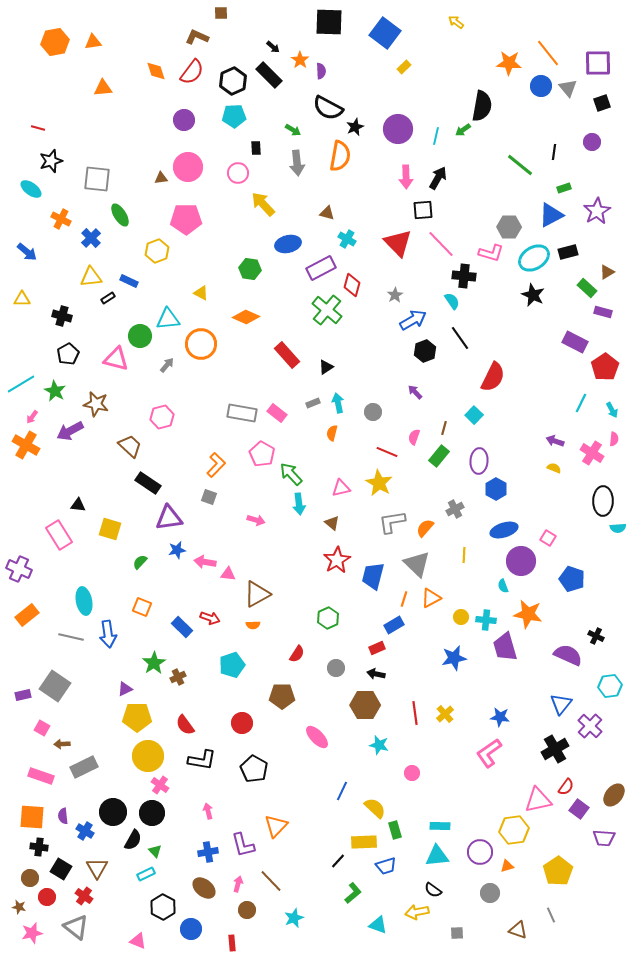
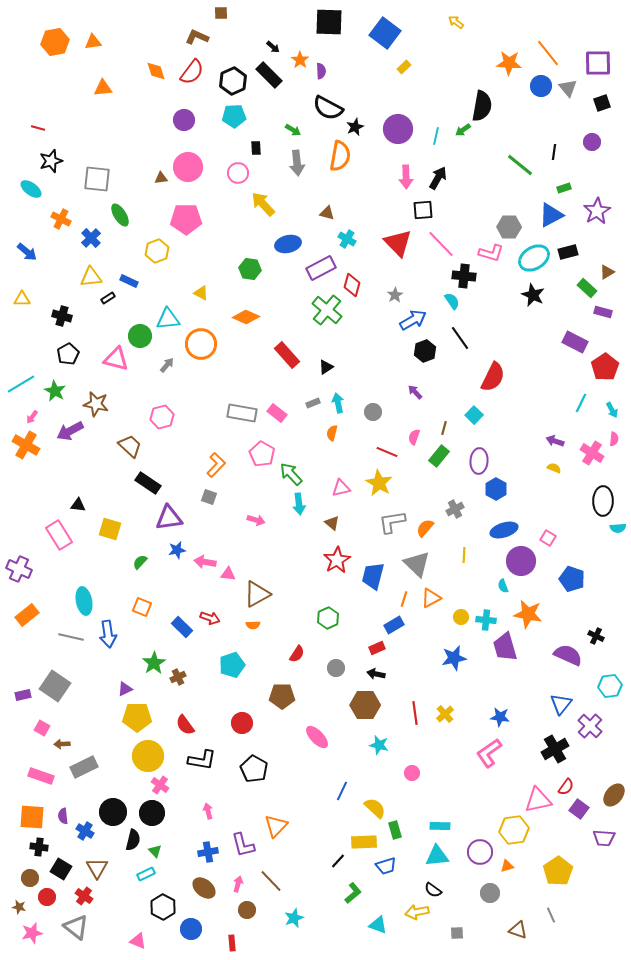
black semicircle at (133, 840): rotated 15 degrees counterclockwise
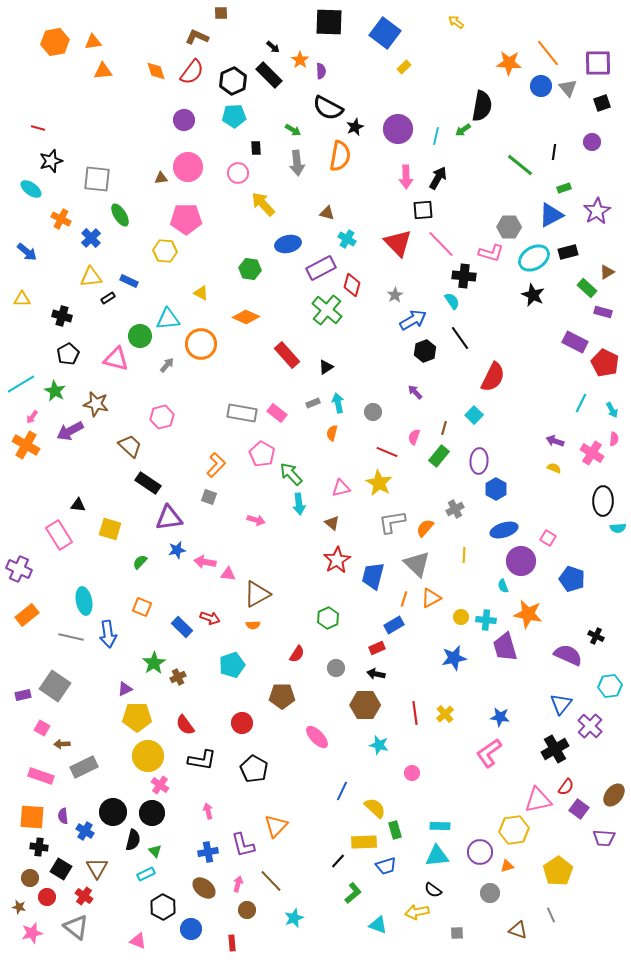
orange triangle at (103, 88): moved 17 px up
yellow hexagon at (157, 251): moved 8 px right; rotated 25 degrees clockwise
red pentagon at (605, 367): moved 4 px up; rotated 12 degrees counterclockwise
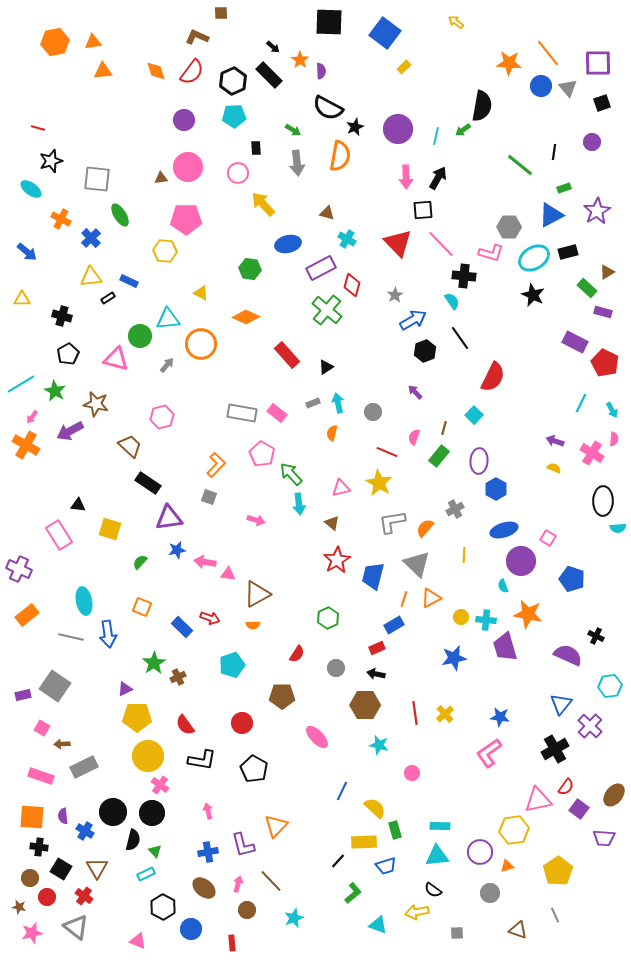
gray line at (551, 915): moved 4 px right
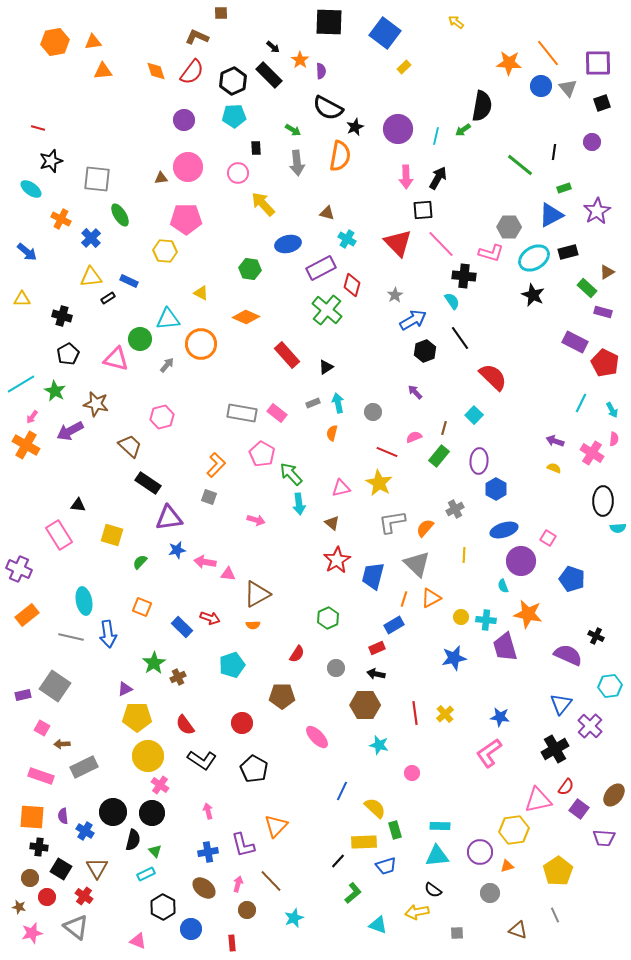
green circle at (140, 336): moved 3 px down
red semicircle at (493, 377): rotated 72 degrees counterclockwise
pink semicircle at (414, 437): rotated 49 degrees clockwise
yellow square at (110, 529): moved 2 px right, 6 px down
black L-shape at (202, 760): rotated 24 degrees clockwise
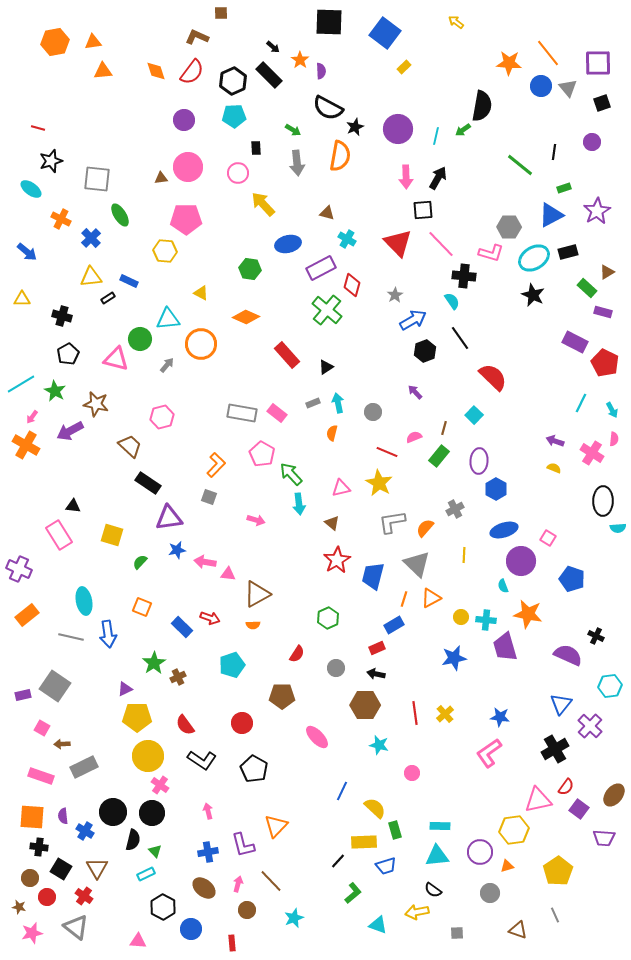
black triangle at (78, 505): moved 5 px left, 1 px down
pink triangle at (138, 941): rotated 18 degrees counterclockwise
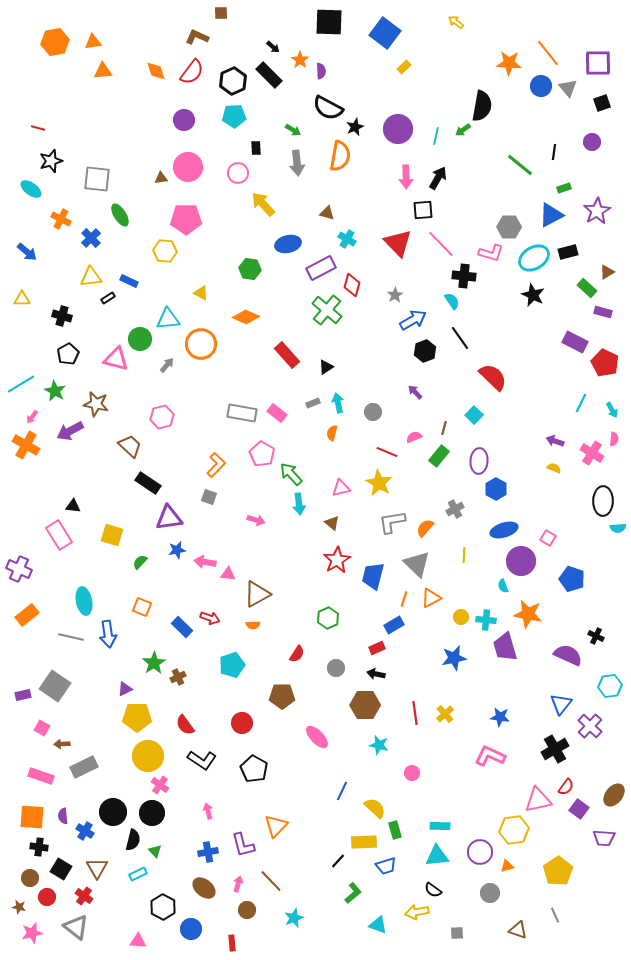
pink L-shape at (489, 753): moved 1 px right, 3 px down; rotated 60 degrees clockwise
cyan rectangle at (146, 874): moved 8 px left
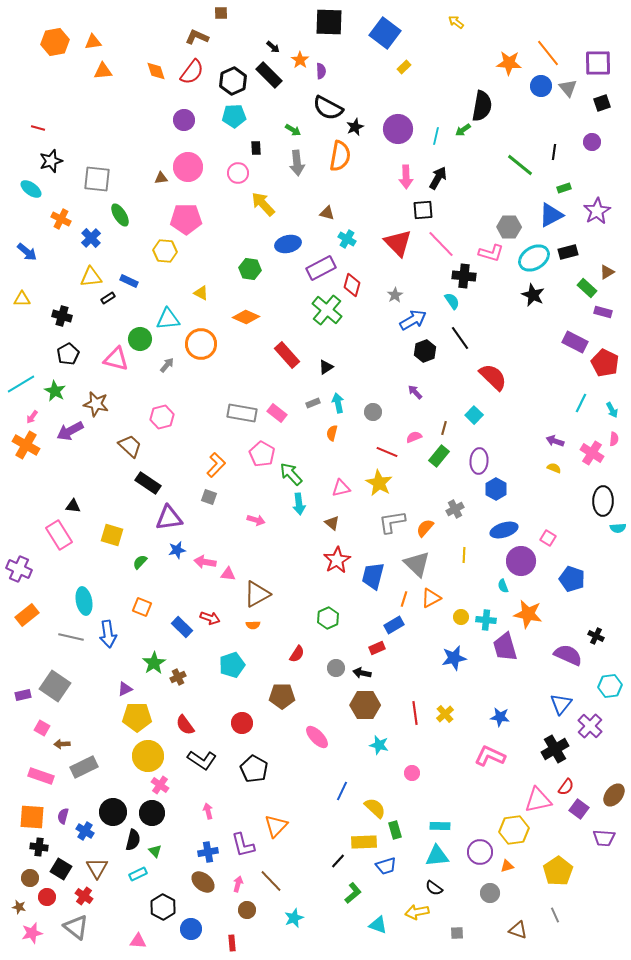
black arrow at (376, 674): moved 14 px left, 1 px up
purple semicircle at (63, 816): rotated 21 degrees clockwise
brown ellipse at (204, 888): moved 1 px left, 6 px up
black semicircle at (433, 890): moved 1 px right, 2 px up
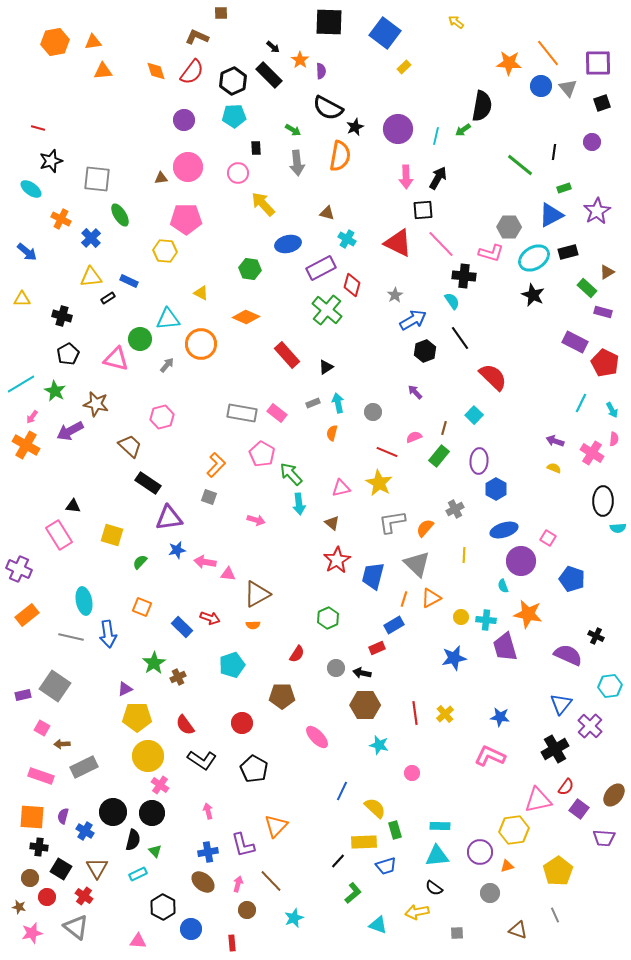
red triangle at (398, 243): rotated 20 degrees counterclockwise
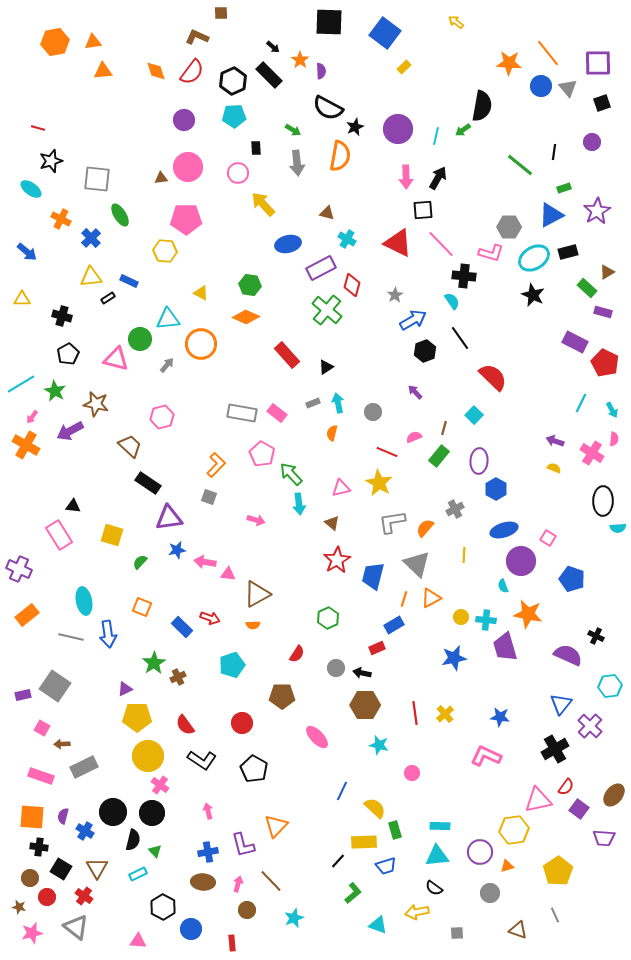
green hexagon at (250, 269): moved 16 px down
pink L-shape at (490, 756): moved 4 px left
brown ellipse at (203, 882): rotated 35 degrees counterclockwise
